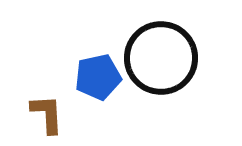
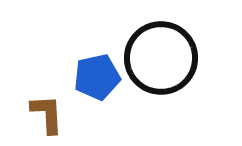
blue pentagon: moved 1 px left
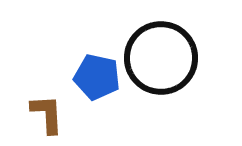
blue pentagon: rotated 24 degrees clockwise
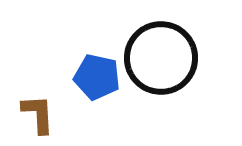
brown L-shape: moved 9 px left
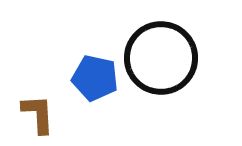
blue pentagon: moved 2 px left, 1 px down
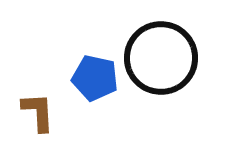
brown L-shape: moved 2 px up
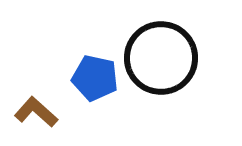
brown L-shape: moved 2 px left; rotated 45 degrees counterclockwise
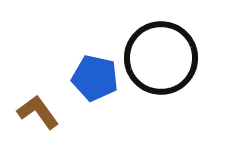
brown L-shape: moved 2 px right; rotated 12 degrees clockwise
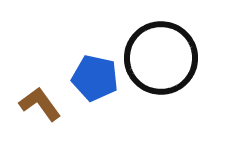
brown L-shape: moved 2 px right, 8 px up
